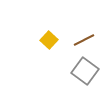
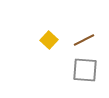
gray square: moved 1 px up; rotated 32 degrees counterclockwise
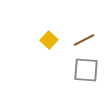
gray square: moved 1 px right
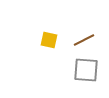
yellow square: rotated 30 degrees counterclockwise
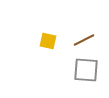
yellow square: moved 1 px left, 1 px down
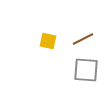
brown line: moved 1 px left, 1 px up
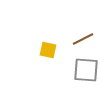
yellow square: moved 9 px down
